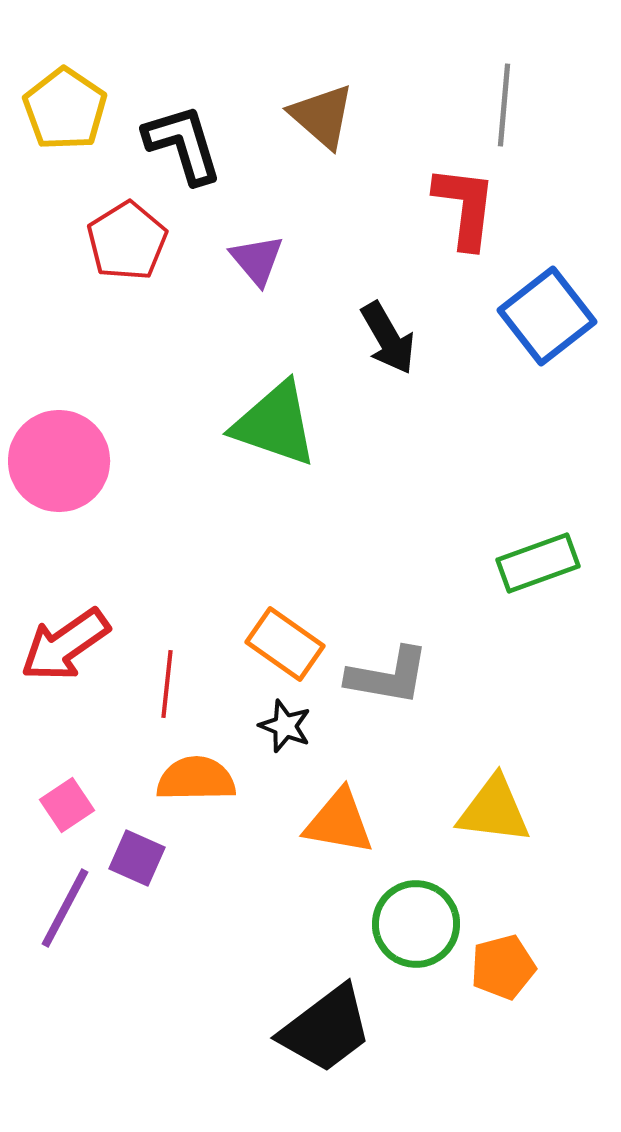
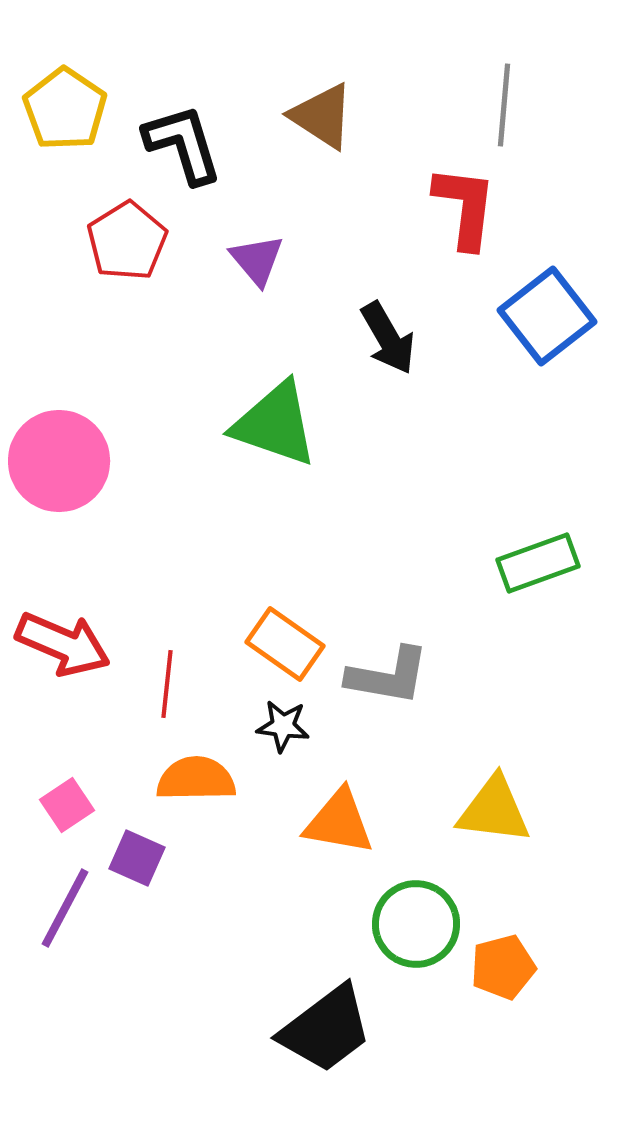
brown triangle: rotated 8 degrees counterclockwise
red arrow: moved 2 px left, 1 px up; rotated 122 degrees counterclockwise
black star: moved 2 px left; rotated 14 degrees counterclockwise
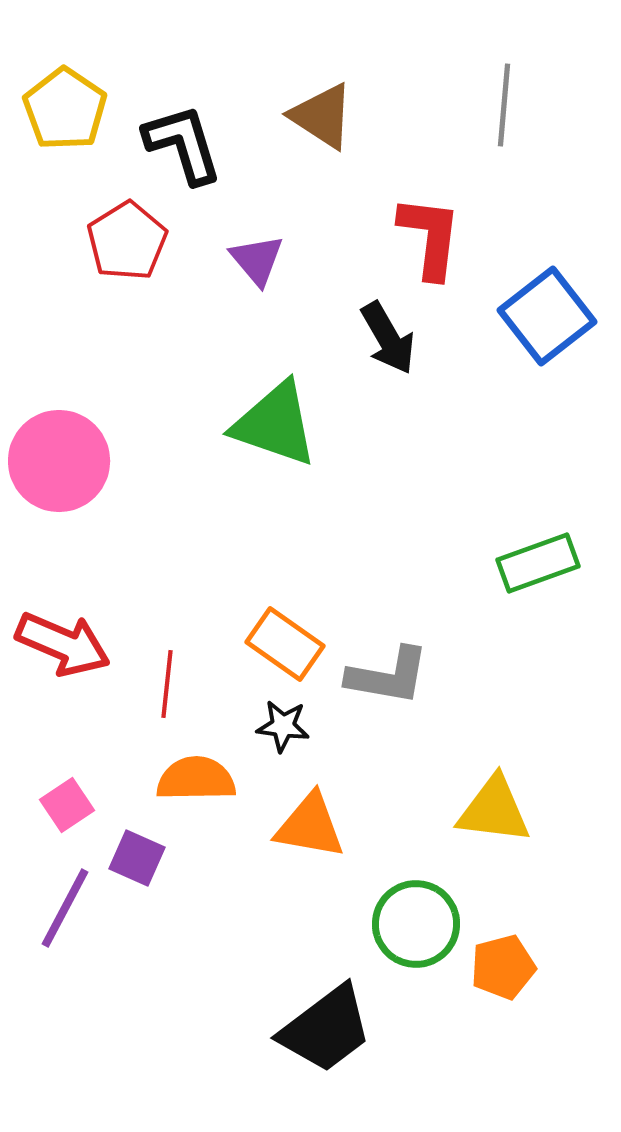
red L-shape: moved 35 px left, 30 px down
orange triangle: moved 29 px left, 4 px down
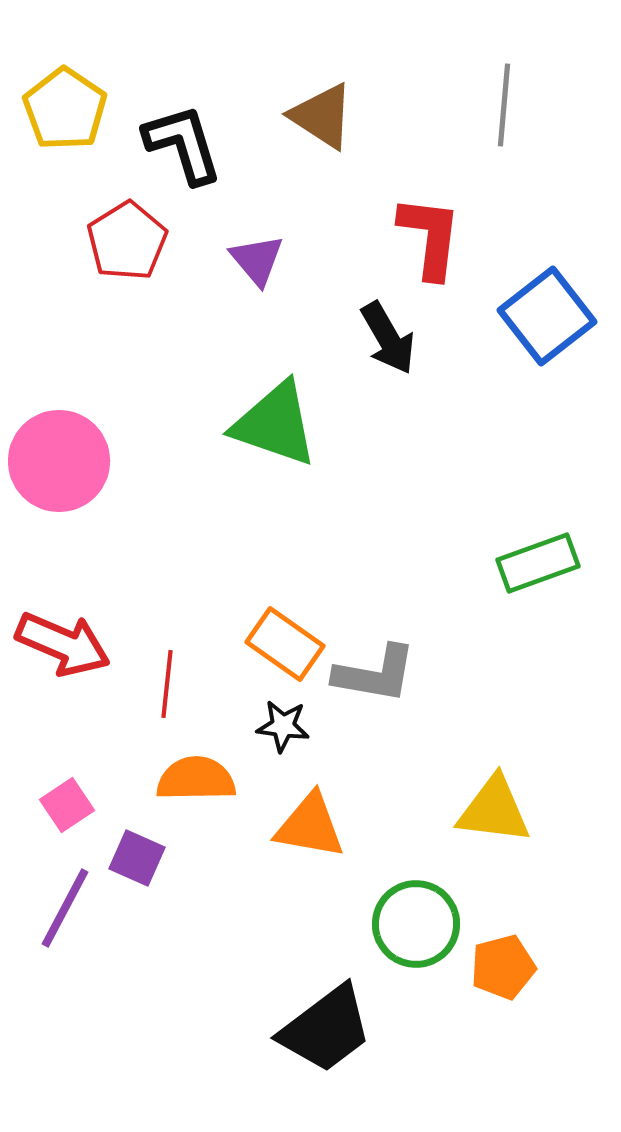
gray L-shape: moved 13 px left, 2 px up
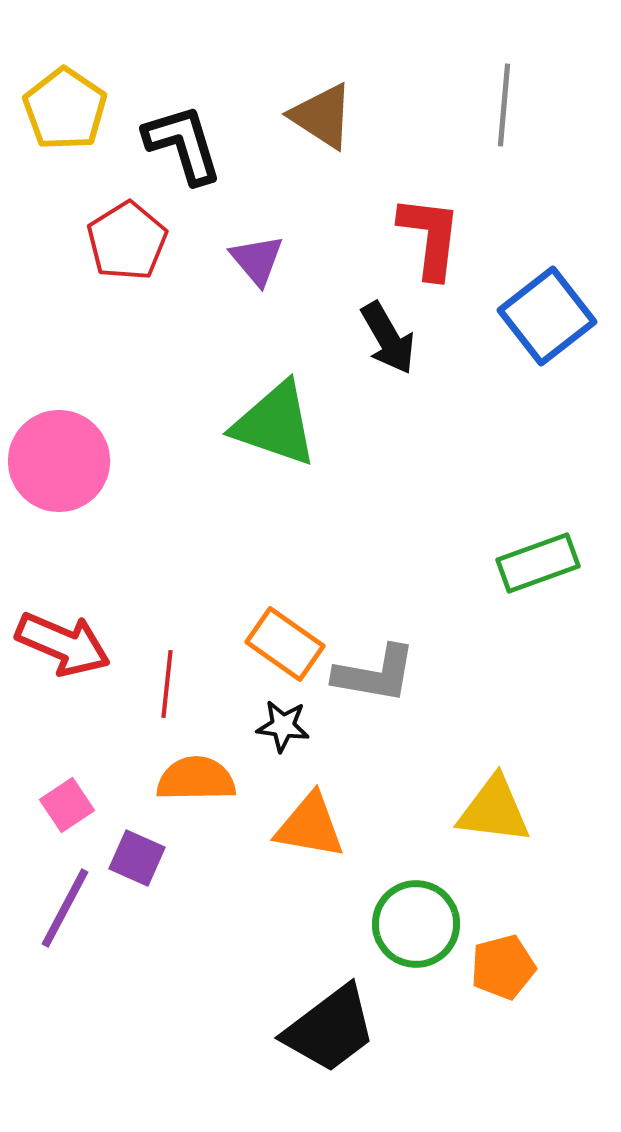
black trapezoid: moved 4 px right
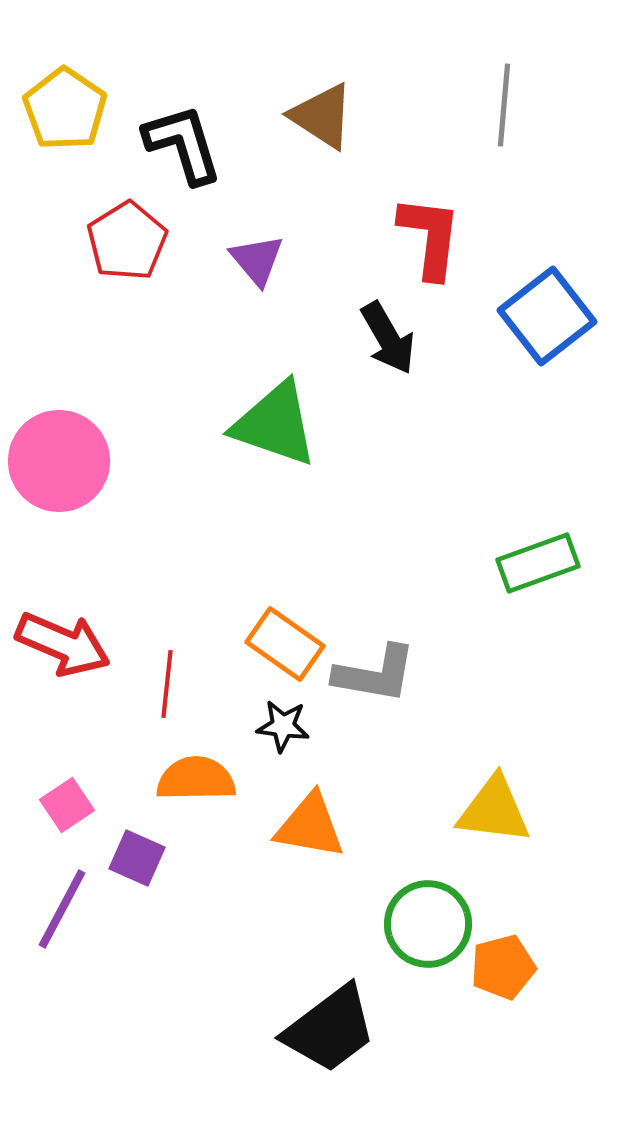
purple line: moved 3 px left, 1 px down
green circle: moved 12 px right
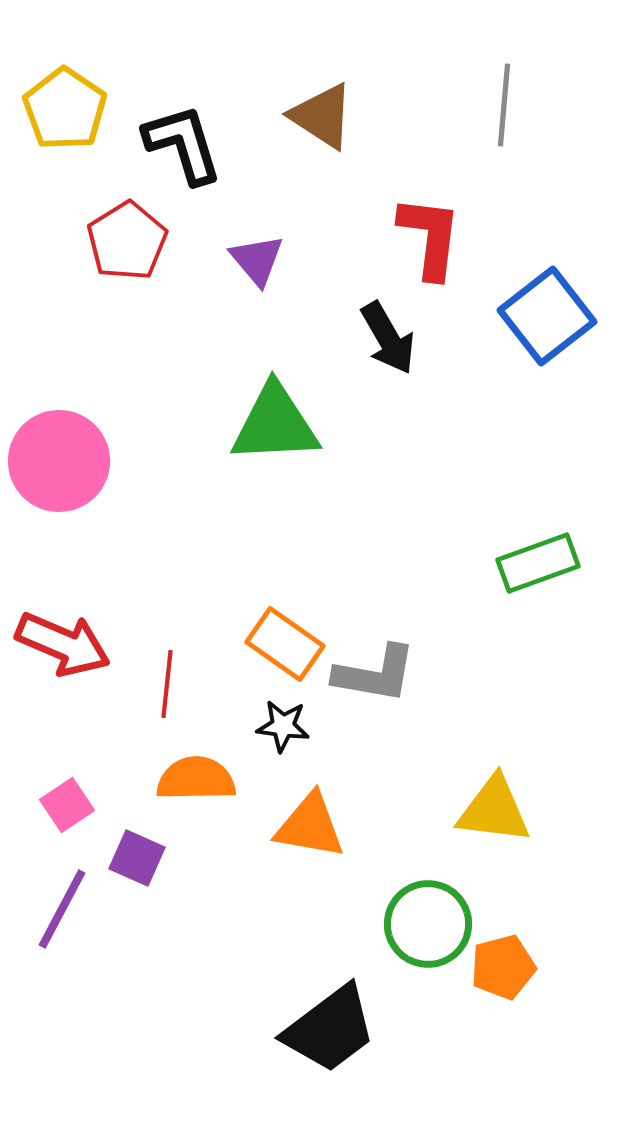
green triangle: rotated 22 degrees counterclockwise
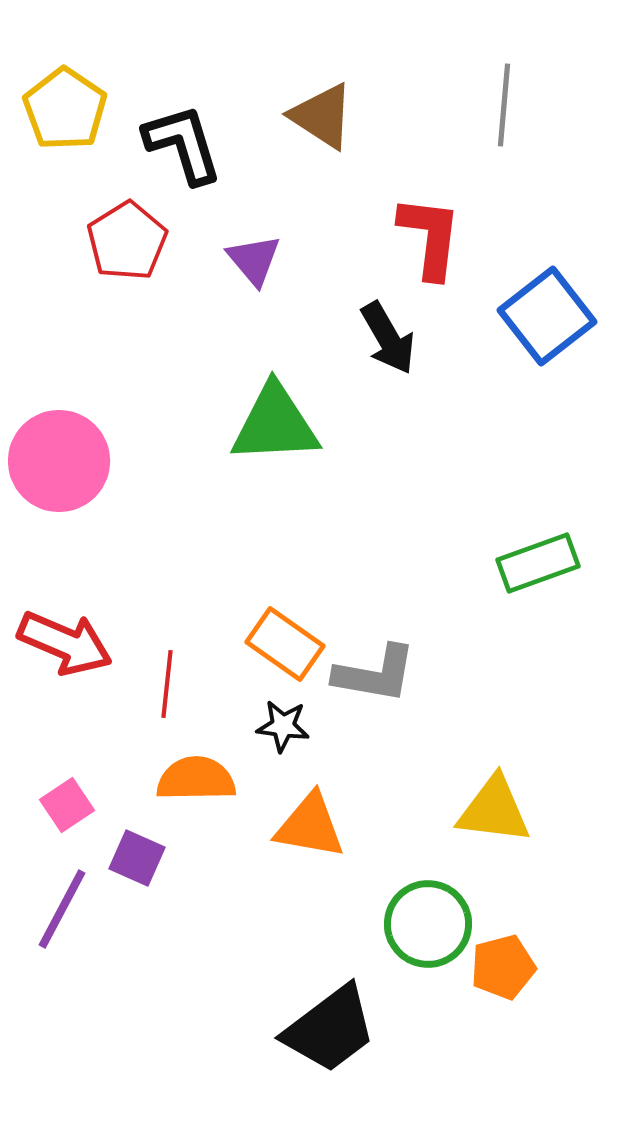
purple triangle: moved 3 px left
red arrow: moved 2 px right, 1 px up
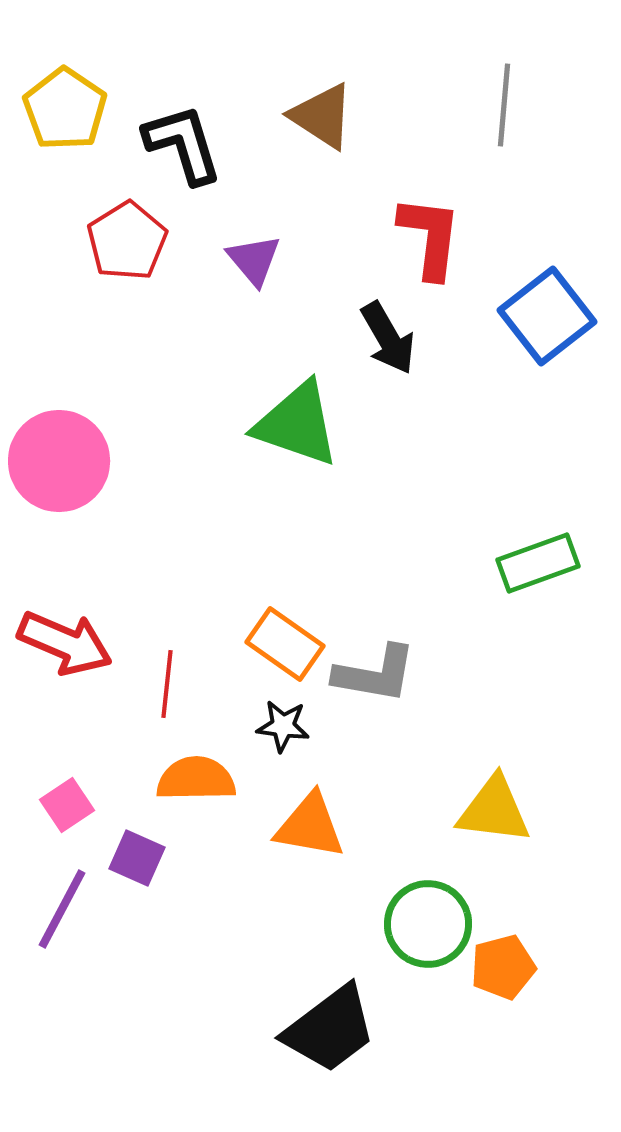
green triangle: moved 22 px right; rotated 22 degrees clockwise
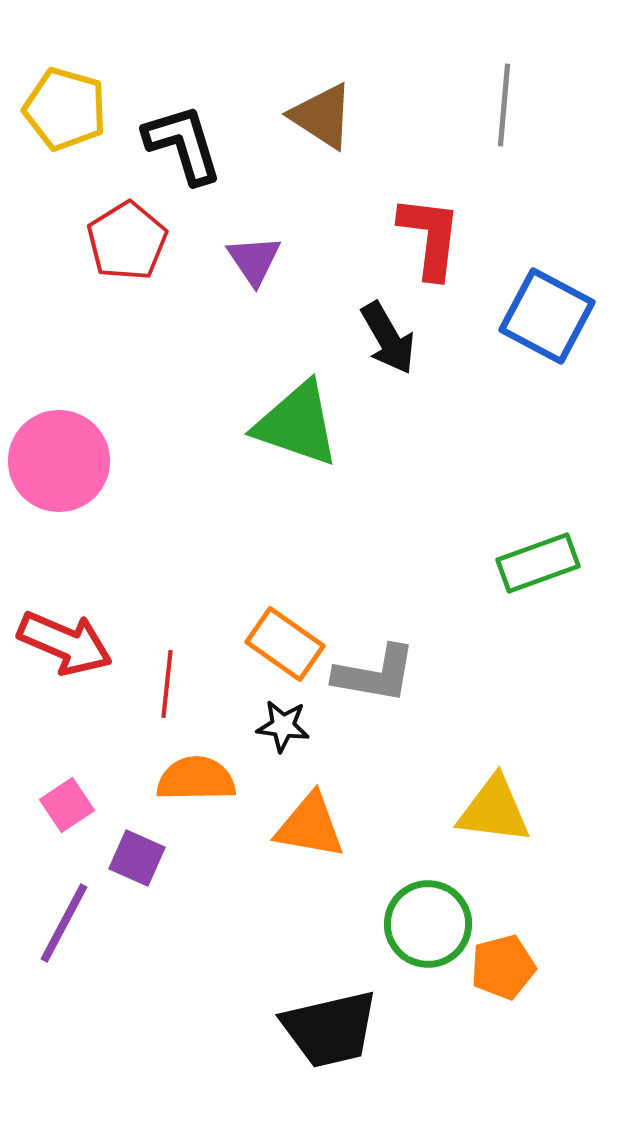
yellow pentagon: rotated 18 degrees counterclockwise
purple triangle: rotated 6 degrees clockwise
blue square: rotated 24 degrees counterclockwise
purple line: moved 2 px right, 14 px down
black trapezoid: rotated 24 degrees clockwise
